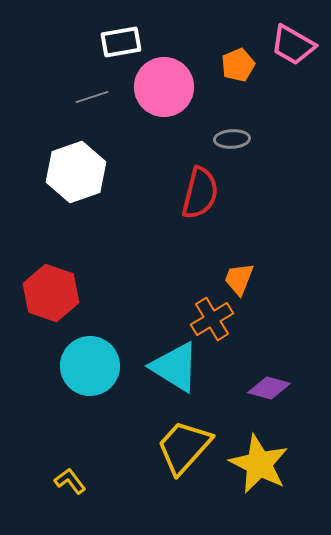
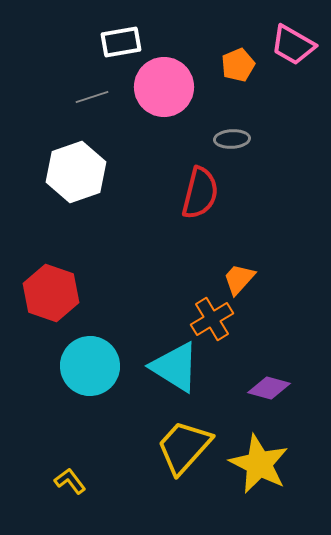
orange trapezoid: rotated 21 degrees clockwise
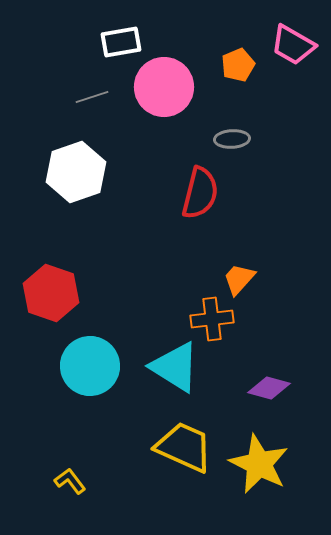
orange cross: rotated 24 degrees clockwise
yellow trapezoid: rotated 72 degrees clockwise
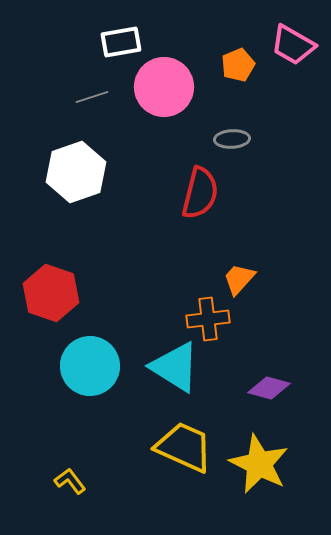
orange cross: moved 4 px left
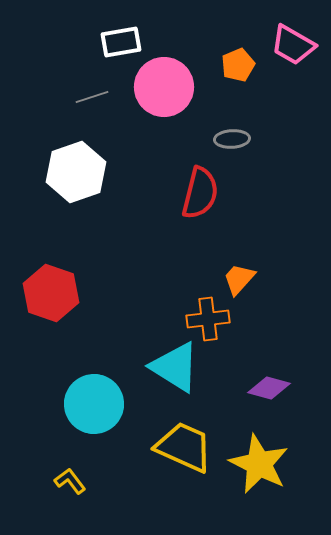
cyan circle: moved 4 px right, 38 px down
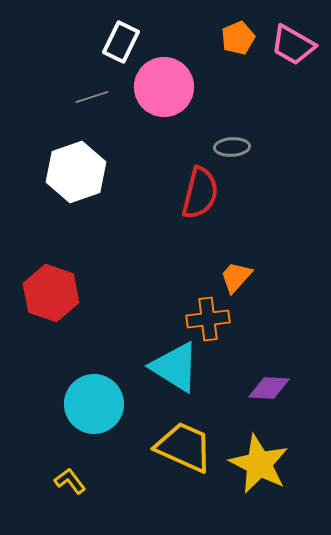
white rectangle: rotated 54 degrees counterclockwise
orange pentagon: moved 27 px up
gray ellipse: moved 8 px down
orange trapezoid: moved 3 px left, 2 px up
purple diamond: rotated 12 degrees counterclockwise
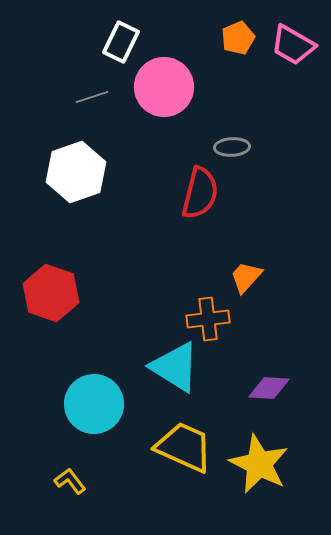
orange trapezoid: moved 10 px right
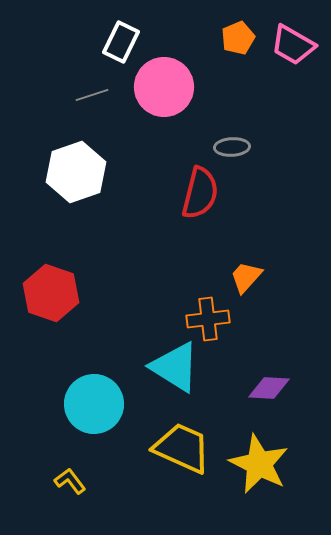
gray line: moved 2 px up
yellow trapezoid: moved 2 px left, 1 px down
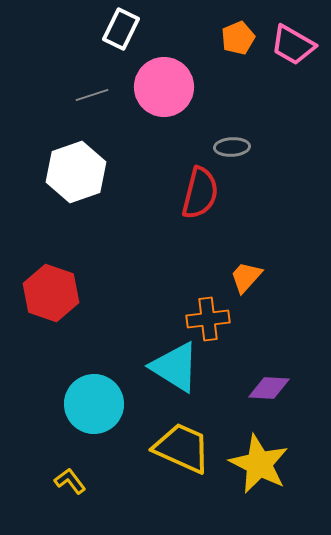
white rectangle: moved 13 px up
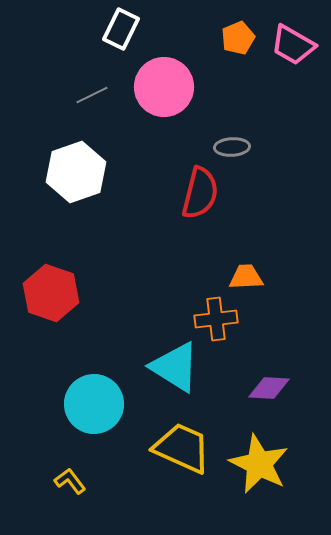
gray line: rotated 8 degrees counterclockwise
orange trapezoid: rotated 45 degrees clockwise
orange cross: moved 8 px right
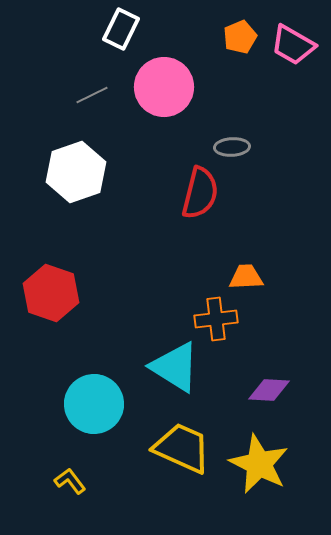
orange pentagon: moved 2 px right, 1 px up
purple diamond: moved 2 px down
